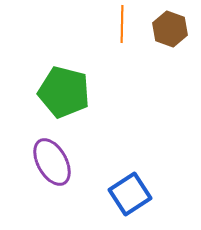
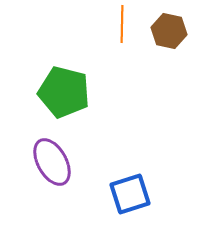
brown hexagon: moved 1 px left, 2 px down; rotated 8 degrees counterclockwise
blue square: rotated 15 degrees clockwise
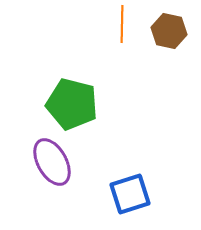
green pentagon: moved 8 px right, 12 px down
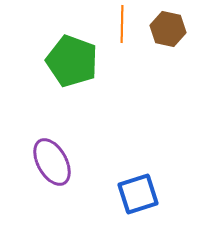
brown hexagon: moved 1 px left, 2 px up
green pentagon: moved 43 px up; rotated 6 degrees clockwise
blue square: moved 8 px right
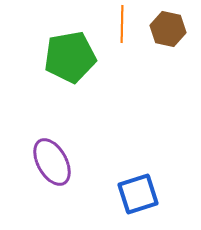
green pentagon: moved 2 px left, 4 px up; rotated 30 degrees counterclockwise
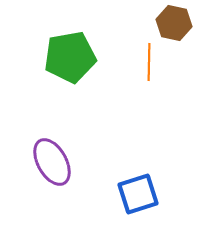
orange line: moved 27 px right, 38 px down
brown hexagon: moved 6 px right, 6 px up
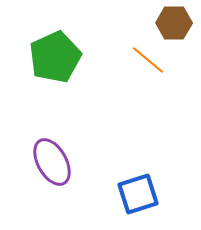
brown hexagon: rotated 12 degrees counterclockwise
green pentagon: moved 15 px left; rotated 15 degrees counterclockwise
orange line: moved 1 px left, 2 px up; rotated 51 degrees counterclockwise
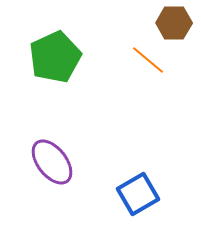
purple ellipse: rotated 9 degrees counterclockwise
blue square: rotated 12 degrees counterclockwise
